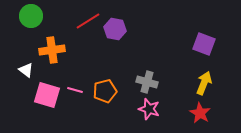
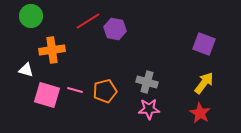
white triangle: rotated 21 degrees counterclockwise
yellow arrow: rotated 15 degrees clockwise
pink star: rotated 20 degrees counterclockwise
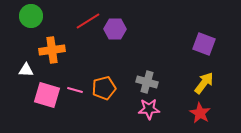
purple hexagon: rotated 10 degrees counterclockwise
white triangle: rotated 14 degrees counterclockwise
orange pentagon: moved 1 px left, 3 px up
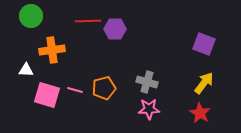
red line: rotated 30 degrees clockwise
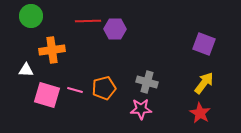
pink star: moved 8 px left
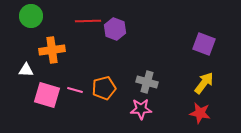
purple hexagon: rotated 20 degrees clockwise
red star: rotated 20 degrees counterclockwise
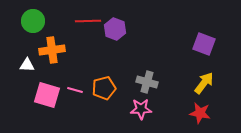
green circle: moved 2 px right, 5 px down
white triangle: moved 1 px right, 5 px up
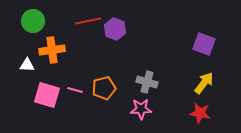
red line: rotated 10 degrees counterclockwise
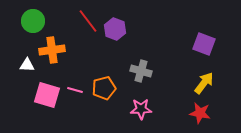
red line: rotated 65 degrees clockwise
gray cross: moved 6 px left, 11 px up
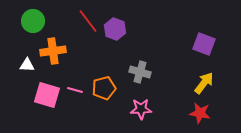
orange cross: moved 1 px right, 1 px down
gray cross: moved 1 px left, 1 px down
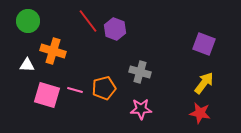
green circle: moved 5 px left
orange cross: rotated 25 degrees clockwise
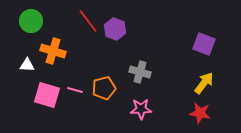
green circle: moved 3 px right
